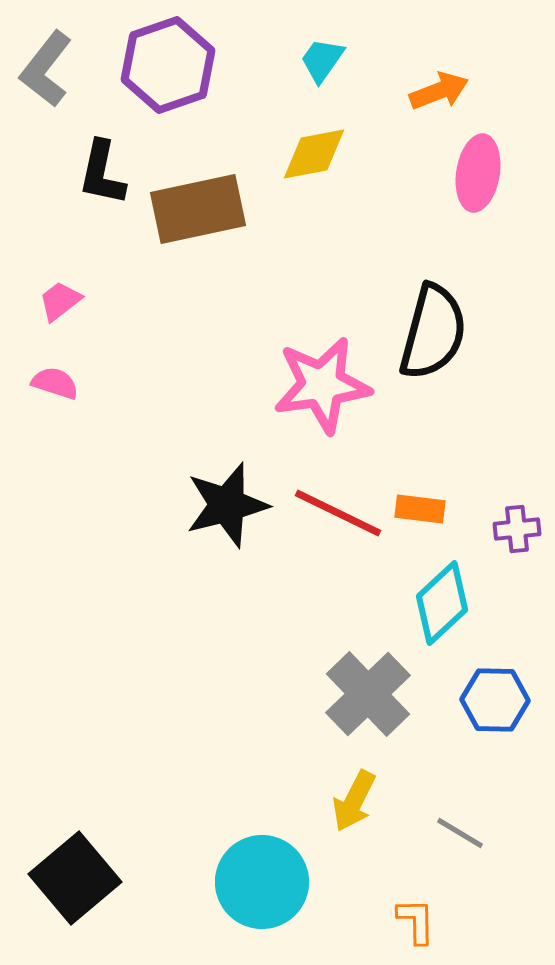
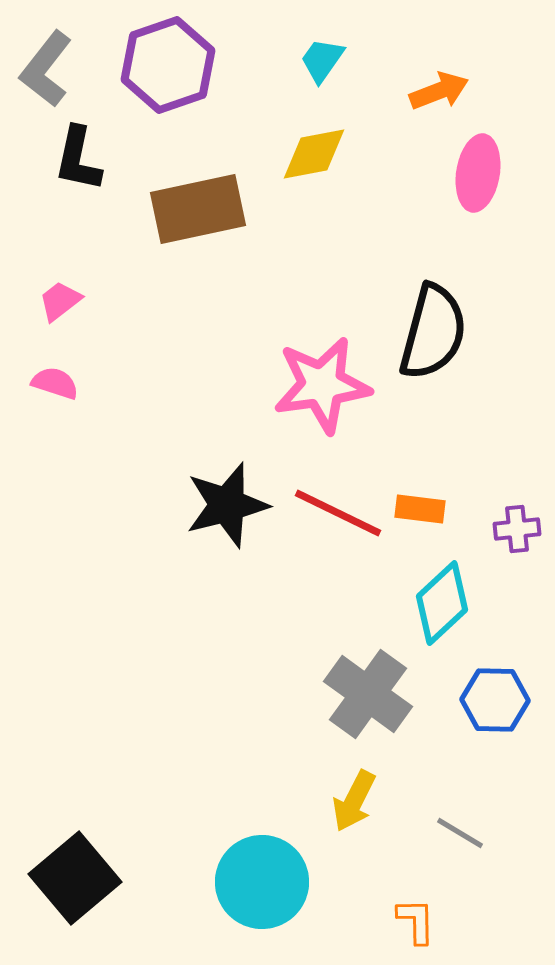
black L-shape: moved 24 px left, 14 px up
gray cross: rotated 10 degrees counterclockwise
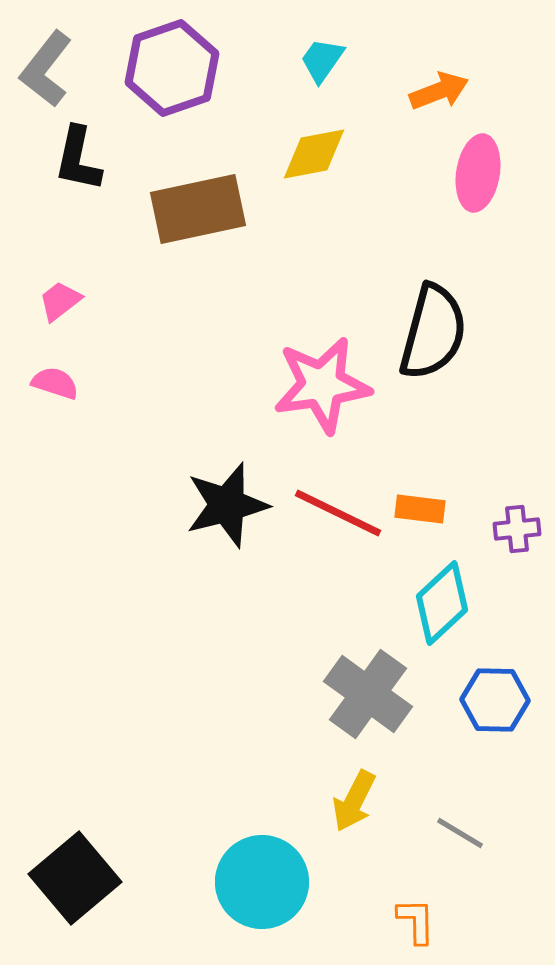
purple hexagon: moved 4 px right, 3 px down
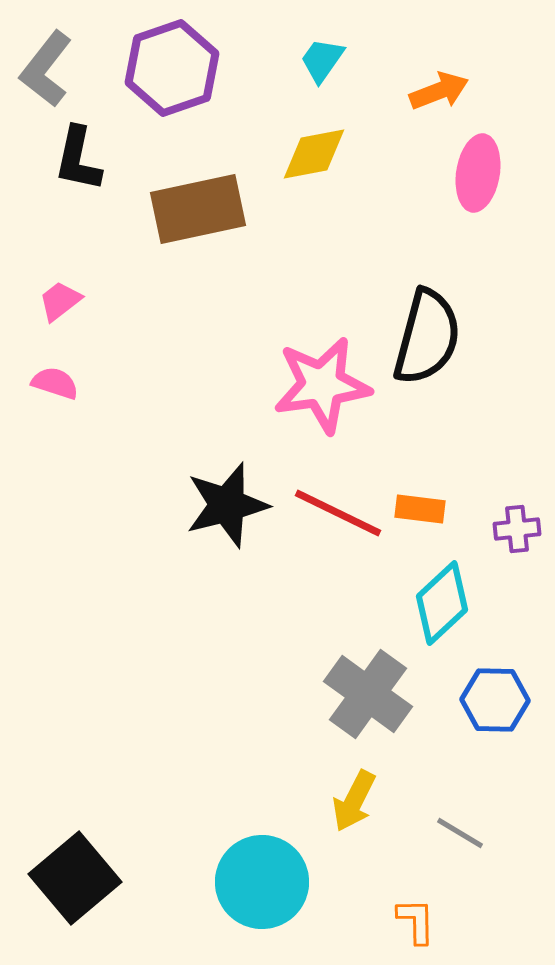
black semicircle: moved 6 px left, 5 px down
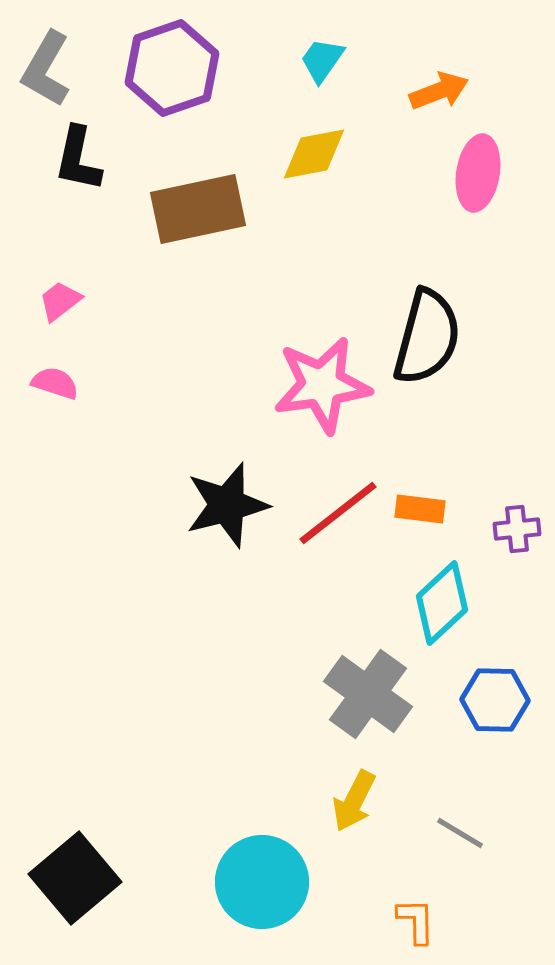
gray L-shape: rotated 8 degrees counterclockwise
red line: rotated 64 degrees counterclockwise
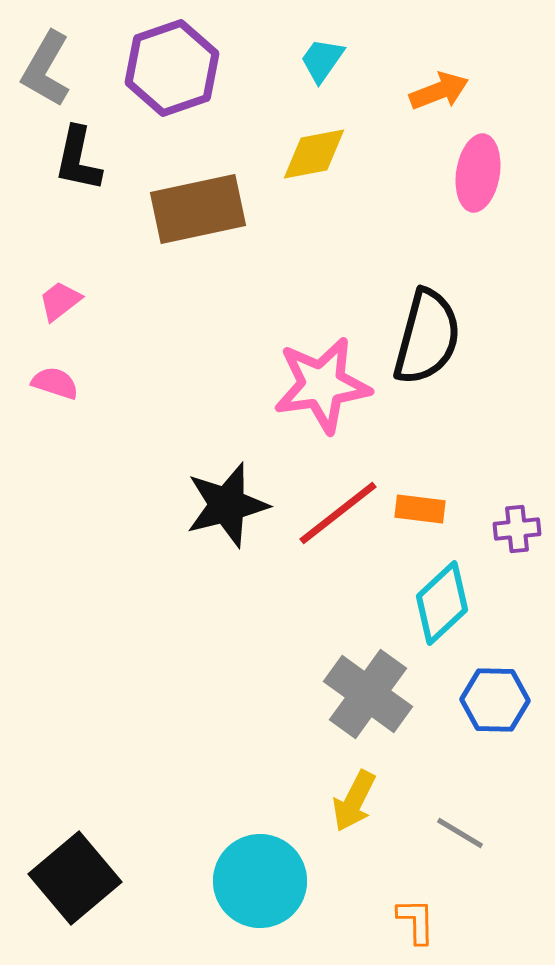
cyan circle: moved 2 px left, 1 px up
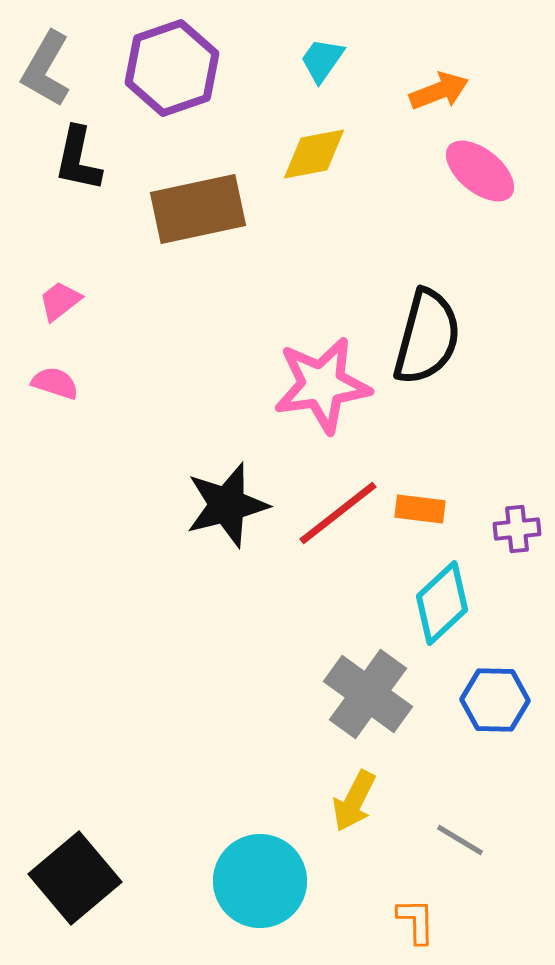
pink ellipse: moved 2 px right, 2 px up; rotated 60 degrees counterclockwise
gray line: moved 7 px down
